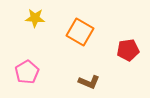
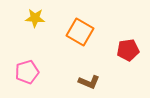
pink pentagon: rotated 15 degrees clockwise
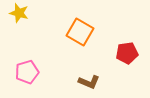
yellow star: moved 16 px left, 5 px up; rotated 12 degrees clockwise
red pentagon: moved 1 px left, 3 px down
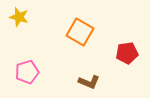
yellow star: moved 4 px down
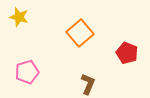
orange square: moved 1 px down; rotated 20 degrees clockwise
red pentagon: rotated 30 degrees clockwise
brown L-shape: moved 1 px left, 2 px down; rotated 90 degrees counterclockwise
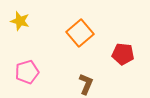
yellow star: moved 1 px right, 4 px down
red pentagon: moved 4 px left, 1 px down; rotated 15 degrees counterclockwise
brown L-shape: moved 2 px left
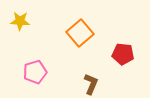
yellow star: rotated 12 degrees counterclockwise
pink pentagon: moved 8 px right
brown L-shape: moved 5 px right
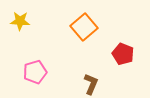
orange square: moved 4 px right, 6 px up
red pentagon: rotated 15 degrees clockwise
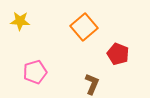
red pentagon: moved 5 px left
brown L-shape: moved 1 px right
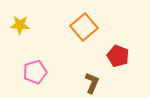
yellow star: moved 4 px down
red pentagon: moved 2 px down
brown L-shape: moved 1 px up
